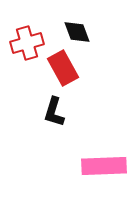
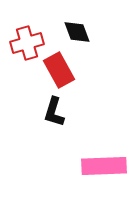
red rectangle: moved 4 px left, 2 px down
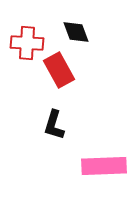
black diamond: moved 1 px left
red cross: rotated 20 degrees clockwise
black L-shape: moved 13 px down
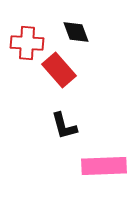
red rectangle: rotated 12 degrees counterclockwise
black L-shape: moved 10 px right, 1 px down; rotated 32 degrees counterclockwise
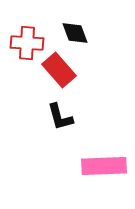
black diamond: moved 1 px left, 1 px down
black L-shape: moved 4 px left, 9 px up
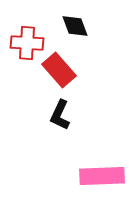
black diamond: moved 7 px up
black L-shape: moved 2 px up; rotated 40 degrees clockwise
pink rectangle: moved 2 px left, 10 px down
